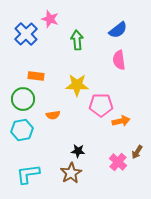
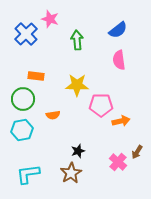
black star: rotated 24 degrees counterclockwise
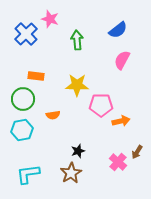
pink semicircle: moved 3 px right; rotated 36 degrees clockwise
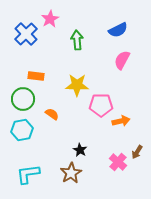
pink star: rotated 24 degrees clockwise
blue semicircle: rotated 12 degrees clockwise
orange semicircle: moved 1 px left, 1 px up; rotated 136 degrees counterclockwise
black star: moved 2 px right, 1 px up; rotated 24 degrees counterclockwise
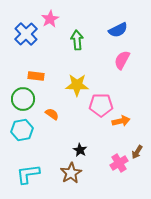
pink cross: moved 1 px right, 1 px down; rotated 18 degrees clockwise
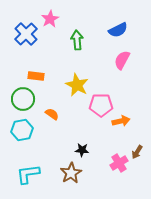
yellow star: rotated 25 degrees clockwise
black star: moved 2 px right; rotated 24 degrees counterclockwise
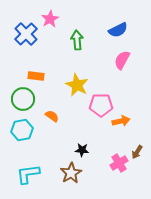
orange semicircle: moved 2 px down
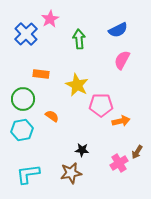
green arrow: moved 2 px right, 1 px up
orange rectangle: moved 5 px right, 2 px up
brown star: rotated 20 degrees clockwise
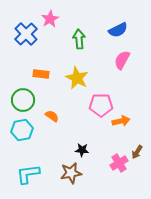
yellow star: moved 7 px up
green circle: moved 1 px down
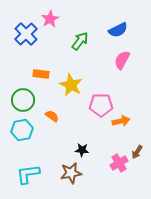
green arrow: moved 1 px right, 2 px down; rotated 42 degrees clockwise
yellow star: moved 6 px left, 7 px down
